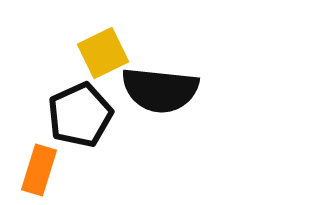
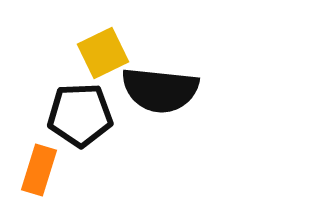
black pentagon: rotated 22 degrees clockwise
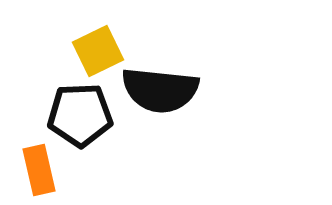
yellow square: moved 5 px left, 2 px up
orange rectangle: rotated 30 degrees counterclockwise
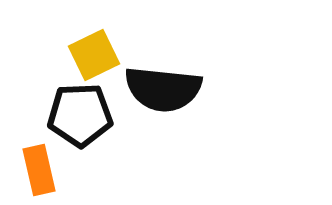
yellow square: moved 4 px left, 4 px down
black semicircle: moved 3 px right, 1 px up
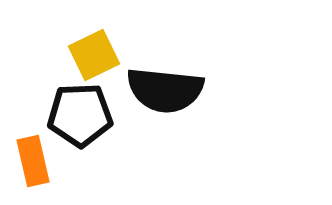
black semicircle: moved 2 px right, 1 px down
orange rectangle: moved 6 px left, 9 px up
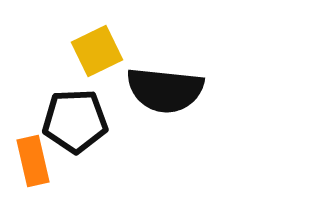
yellow square: moved 3 px right, 4 px up
black pentagon: moved 5 px left, 6 px down
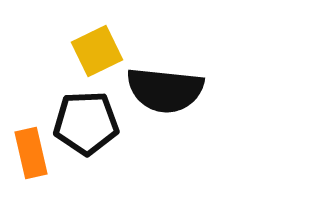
black pentagon: moved 11 px right, 2 px down
orange rectangle: moved 2 px left, 8 px up
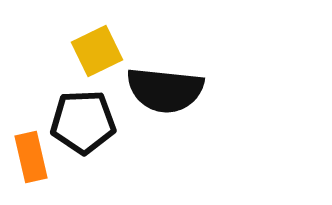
black pentagon: moved 3 px left, 1 px up
orange rectangle: moved 4 px down
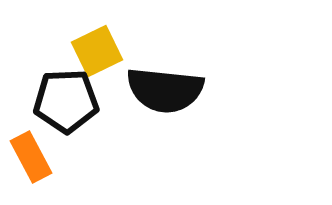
black pentagon: moved 17 px left, 21 px up
orange rectangle: rotated 15 degrees counterclockwise
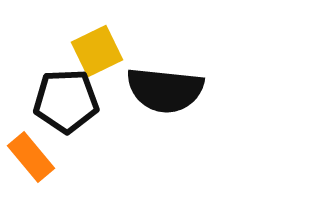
orange rectangle: rotated 12 degrees counterclockwise
